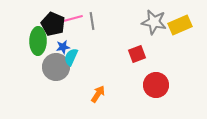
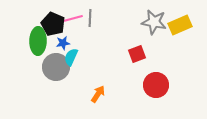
gray line: moved 2 px left, 3 px up; rotated 12 degrees clockwise
blue star: moved 4 px up
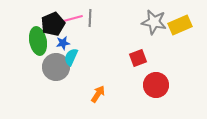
black pentagon: rotated 25 degrees clockwise
green ellipse: rotated 12 degrees counterclockwise
red square: moved 1 px right, 4 px down
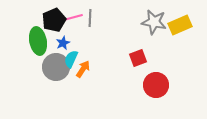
pink line: moved 1 px up
black pentagon: moved 1 px right, 4 px up
blue star: rotated 16 degrees counterclockwise
cyan semicircle: moved 2 px down
orange arrow: moved 15 px left, 25 px up
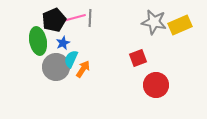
pink line: moved 3 px right
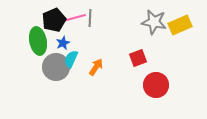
orange arrow: moved 13 px right, 2 px up
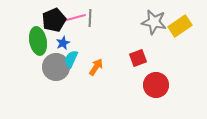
yellow rectangle: moved 1 px down; rotated 10 degrees counterclockwise
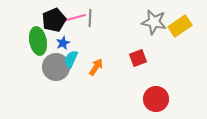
red circle: moved 14 px down
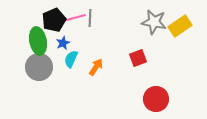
gray circle: moved 17 px left
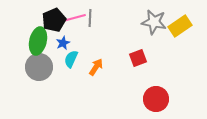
green ellipse: rotated 24 degrees clockwise
